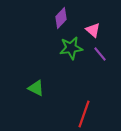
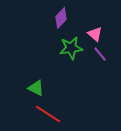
pink triangle: moved 2 px right, 4 px down
red line: moved 36 px left; rotated 76 degrees counterclockwise
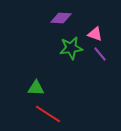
purple diamond: rotated 50 degrees clockwise
pink triangle: rotated 21 degrees counterclockwise
green triangle: rotated 24 degrees counterclockwise
